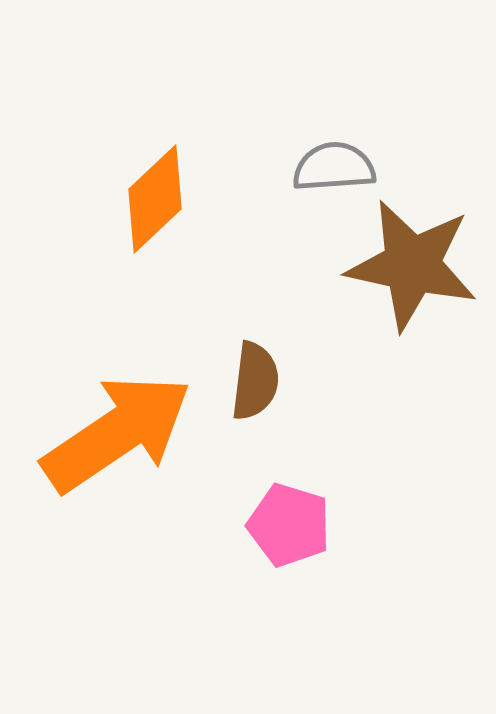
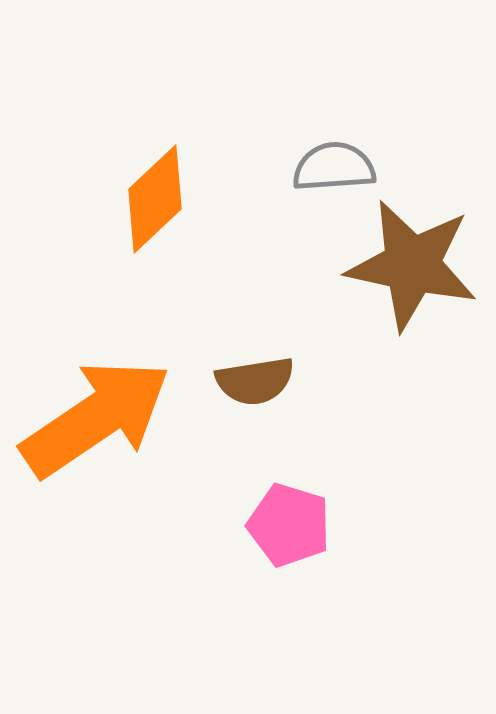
brown semicircle: rotated 74 degrees clockwise
orange arrow: moved 21 px left, 15 px up
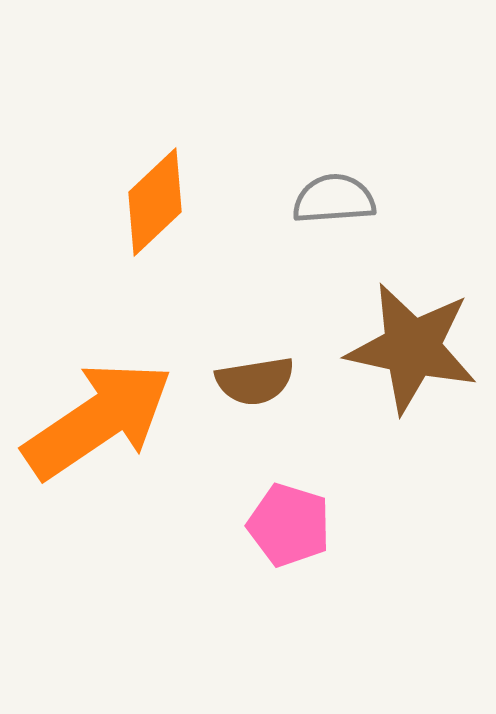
gray semicircle: moved 32 px down
orange diamond: moved 3 px down
brown star: moved 83 px down
orange arrow: moved 2 px right, 2 px down
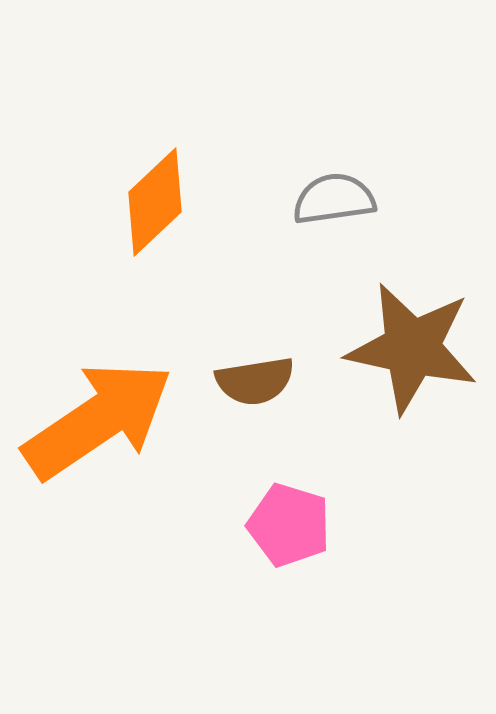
gray semicircle: rotated 4 degrees counterclockwise
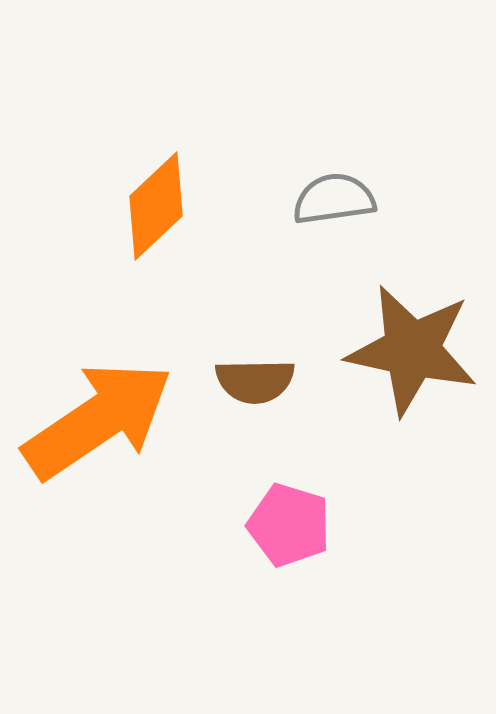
orange diamond: moved 1 px right, 4 px down
brown star: moved 2 px down
brown semicircle: rotated 8 degrees clockwise
